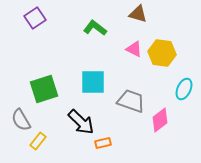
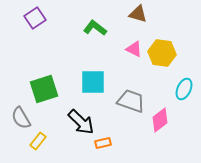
gray semicircle: moved 2 px up
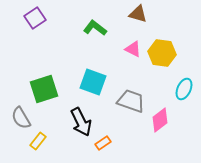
pink triangle: moved 1 px left
cyan square: rotated 20 degrees clockwise
black arrow: rotated 20 degrees clockwise
orange rectangle: rotated 21 degrees counterclockwise
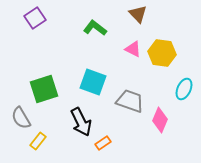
brown triangle: rotated 30 degrees clockwise
gray trapezoid: moved 1 px left
pink diamond: rotated 30 degrees counterclockwise
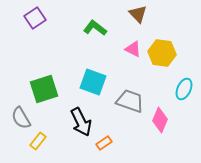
orange rectangle: moved 1 px right
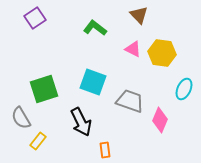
brown triangle: moved 1 px right, 1 px down
orange rectangle: moved 1 px right, 7 px down; rotated 63 degrees counterclockwise
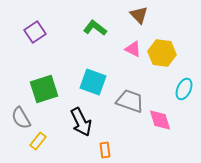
purple square: moved 14 px down
pink diamond: rotated 40 degrees counterclockwise
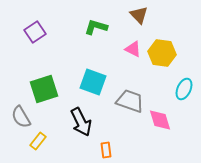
green L-shape: moved 1 px right, 1 px up; rotated 20 degrees counterclockwise
gray semicircle: moved 1 px up
orange rectangle: moved 1 px right
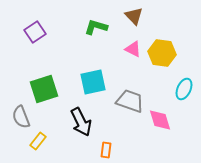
brown triangle: moved 5 px left, 1 px down
cyan square: rotated 32 degrees counterclockwise
gray semicircle: rotated 10 degrees clockwise
orange rectangle: rotated 14 degrees clockwise
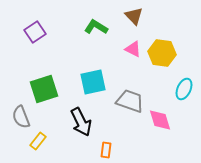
green L-shape: rotated 15 degrees clockwise
